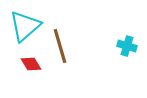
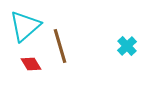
cyan cross: rotated 30 degrees clockwise
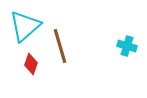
cyan cross: rotated 30 degrees counterclockwise
red diamond: rotated 50 degrees clockwise
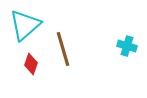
cyan triangle: moved 1 px up
brown line: moved 3 px right, 3 px down
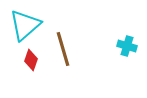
red diamond: moved 4 px up
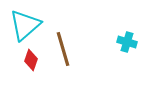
cyan cross: moved 4 px up
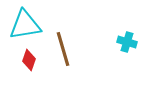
cyan triangle: rotated 32 degrees clockwise
red diamond: moved 2 px left
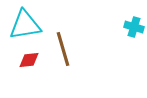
cyan cross: moved 7 px right, 15 px up
red diamond: rotated 65 degrees clockwise
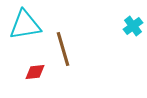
cyan cross: moved 1 px left, 1 px up; rotated 36 degrees clockwise
red diamond: moved 6 px right, 12 px down
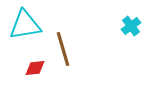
cyan cross: moved 2 px left
red diamond: moved 4 px up
